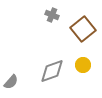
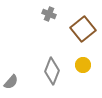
gray cross: moved 3 px left, 1 px up
gray diamond: rotated 48 degrees counterclockwise
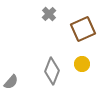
gray cross: rotated 24 degrees clockwise
brown square: rotated 15 degrees clockwise
yellow circle: moved 1 px left, 1 px up
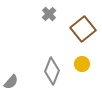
brown square: rotated 15 degrees counterclockwise
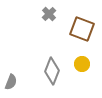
brown square: moved 1 px left; rotated 30 degrees counterclockwise
gray semicircle: rotated 21 degrees counterclockwise
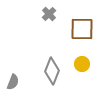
brown square: rotated 20 degrees counterclockwise
gray semicircle: moved 2 px right
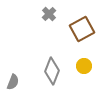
brown square: rotated 30 degrees counterclockwise
yellow circle: moved 2 px right, 2 px down
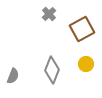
yellow circle: moved 2 px right, 2 px up
gray diamond: moved 1 px up
gray semicircle: moved 6 px up
